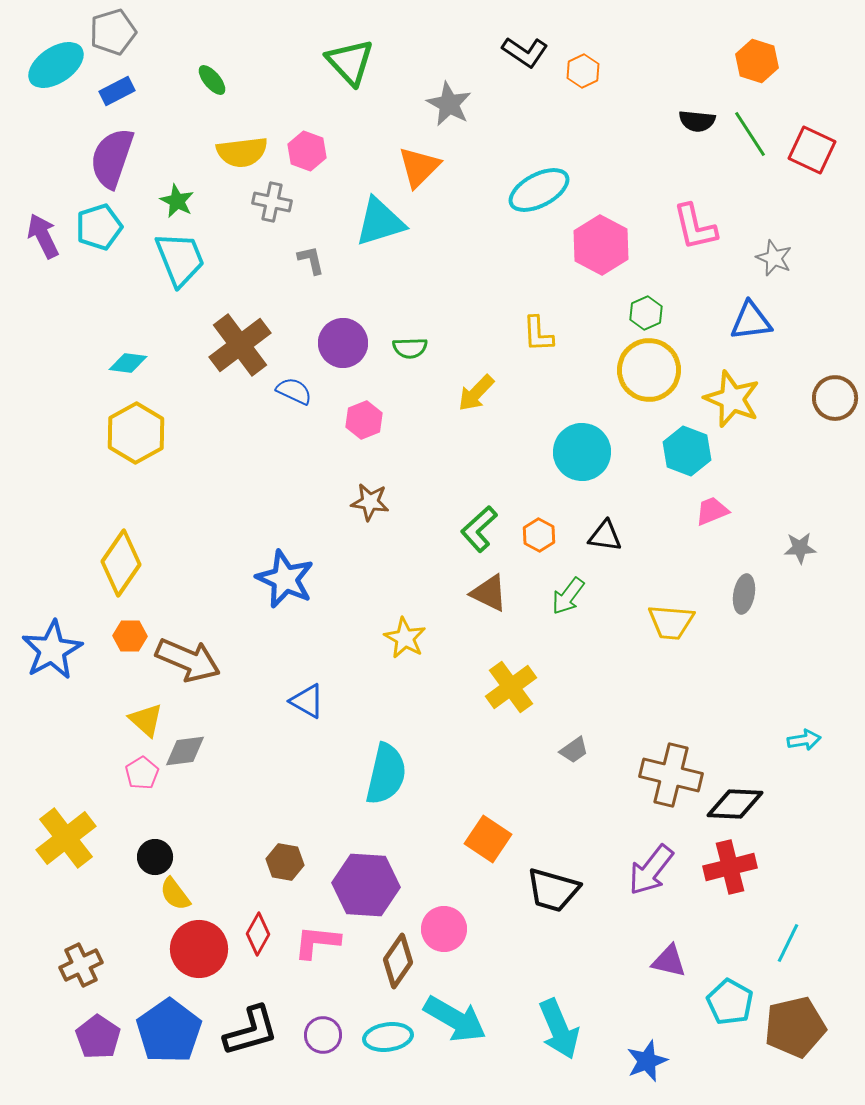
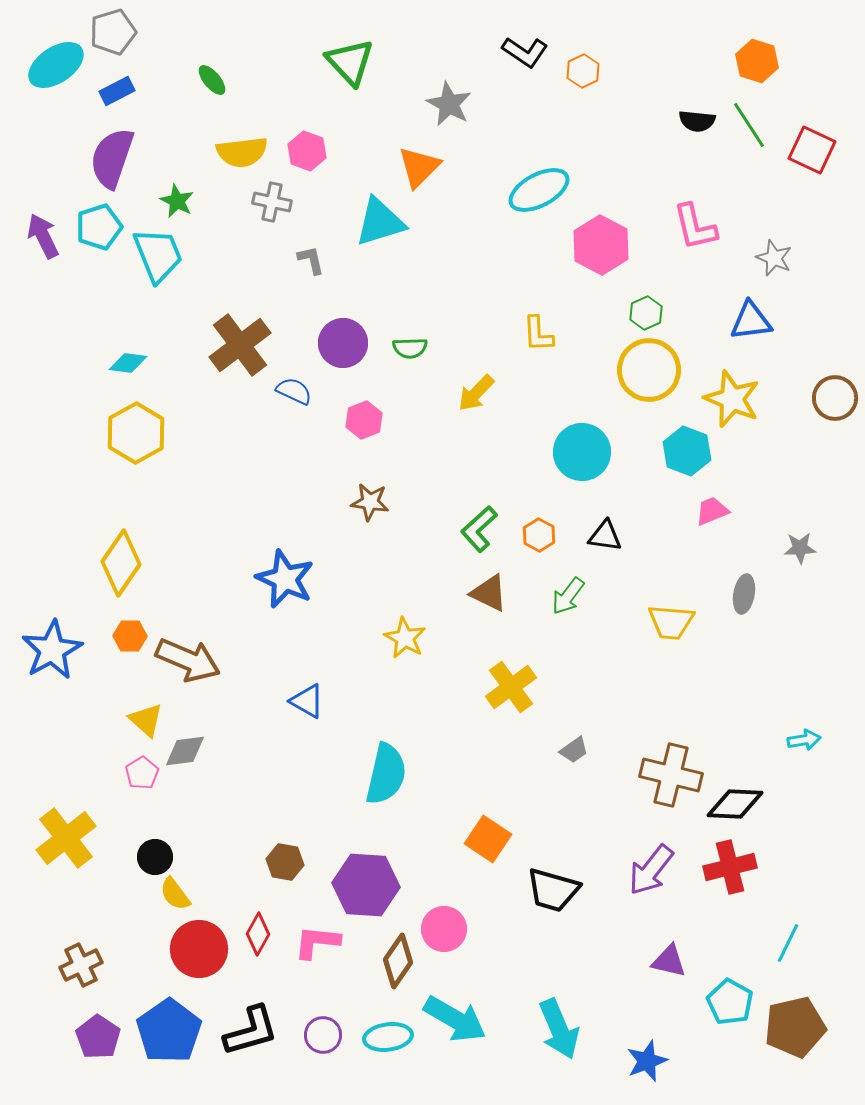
green line at (750, 134): moved 1 px left, 9 px up
cyan trapezoid at (180, 259): moved 22 px left, 4 px up
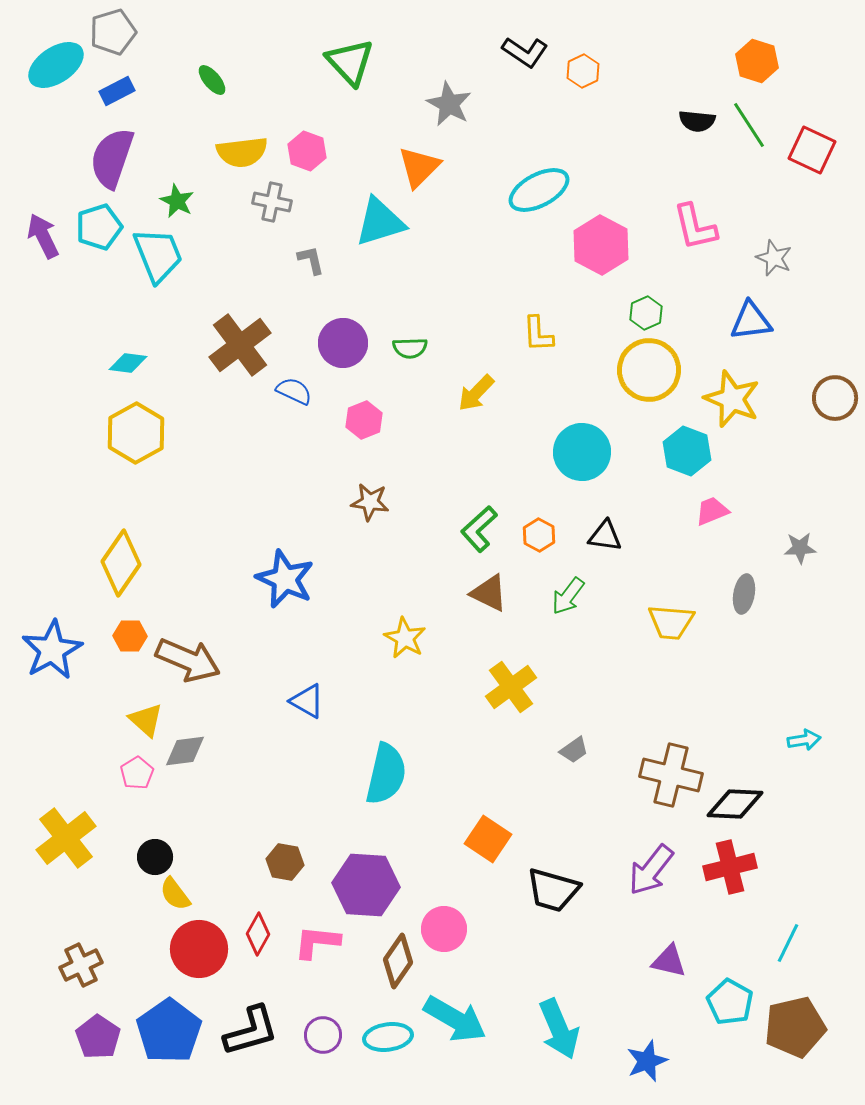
pink pentagon at (142, 773): moved 5 px left
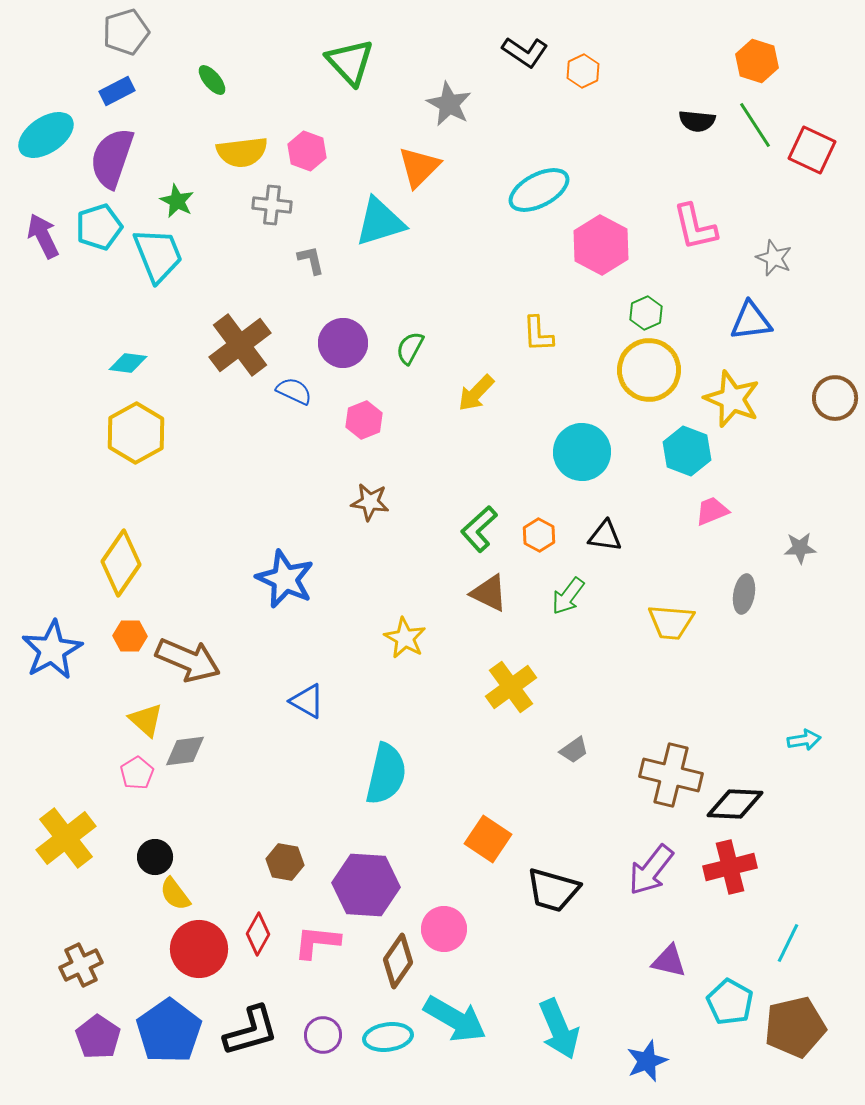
gray pentagon at (113, 32): moved 13 px right
cyan ellipse at (56, 65): moved 10 px left, 70 px down
green line at (749, 125): moved 6 px right
gray cross at (272, 202): moved 3 px down; rotated 6 degrees counterclockwise
green semicircle at (410, 348): rotated 120 degrees clockwise
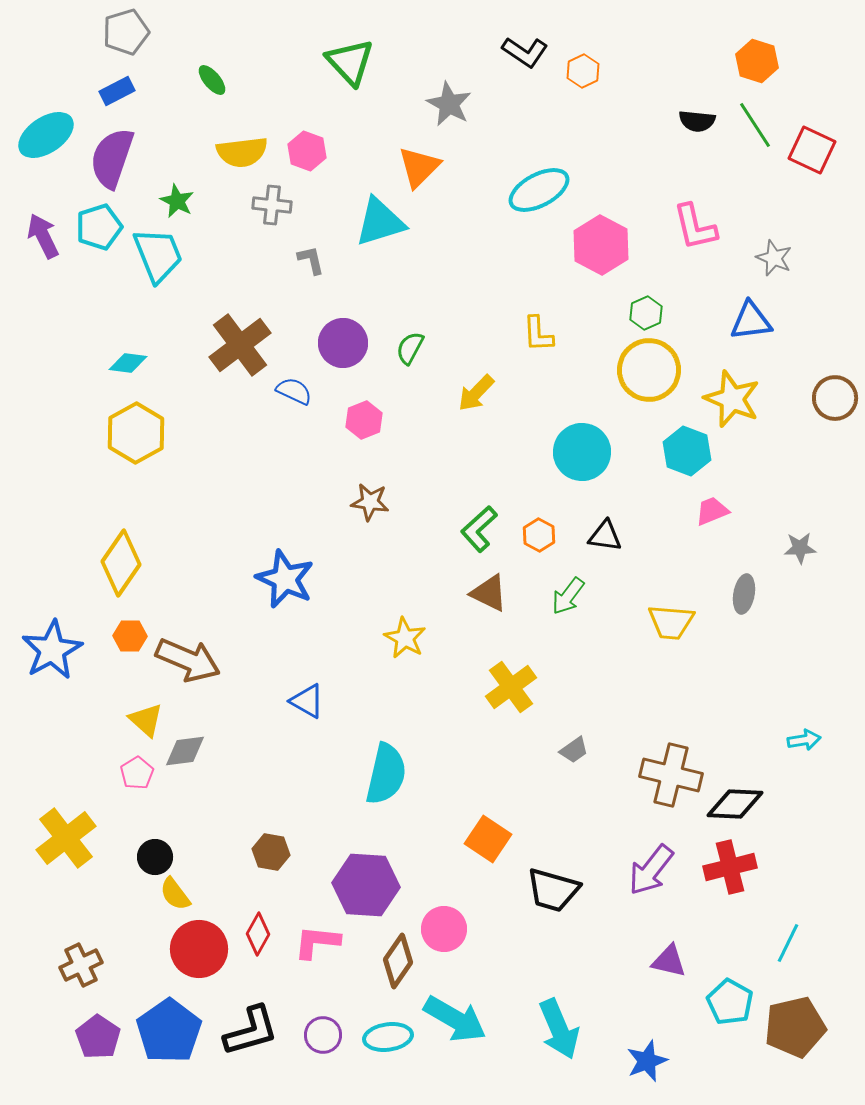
brown hexagon at (285, 862): moved 14 px left, 10 px up
